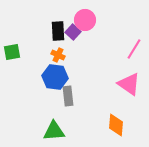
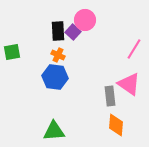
gray rectangle: moved 42 px right
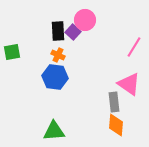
pink line: moved 2 px up
gray rectangle: moved 4 px right, 6 px down
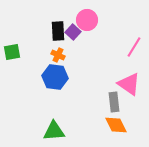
pink circle: moved 2 px right
orange diamond: rotated 30 degrees counterclockwise
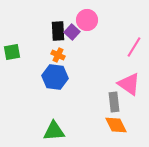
purple square: moved 1 px left
